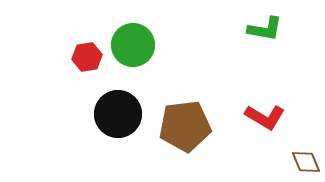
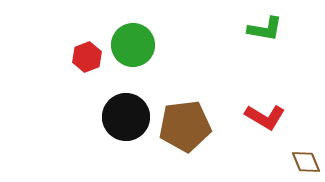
red hexagon: rotated 12 degrees counterclockwise
black circle: moved 8 px right, 3 px down
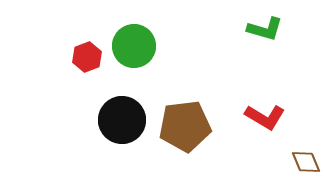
green L-shape: rotated 6 degrees clockwise
green circle: moved 1 px right, 1 px down
black circle: moved 4 px left, 3 px down
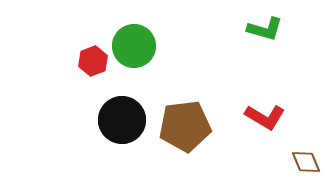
red hexagon: moved 6 px right, 4 px down
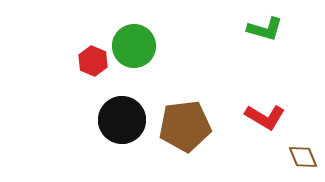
red hexagon: rotated 16 degrees counterclockwise
brown diamond: moved 3 px left, 5 px up
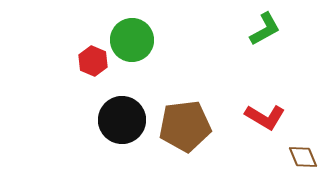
green L-shape: rotated 45 degrees counterclockwise
green circle: moved 2 px left, 6 px up
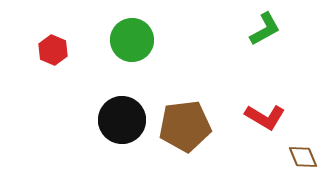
red hexagon: moved 40 px left, 11 px up
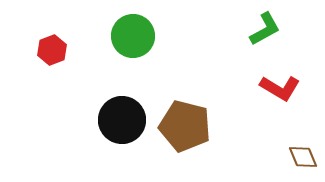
green circle: moved 1 px right, 4 px up
red hexagon: moved 1 px left; rotated 16 degrees clockwise
red L-shape: moved 15 px right, 29 px up
brown pentagon: rotated 21 degrees clockwise
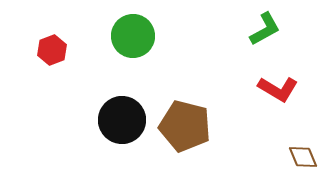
red L-shape: moved 2 px left, 1 px down
